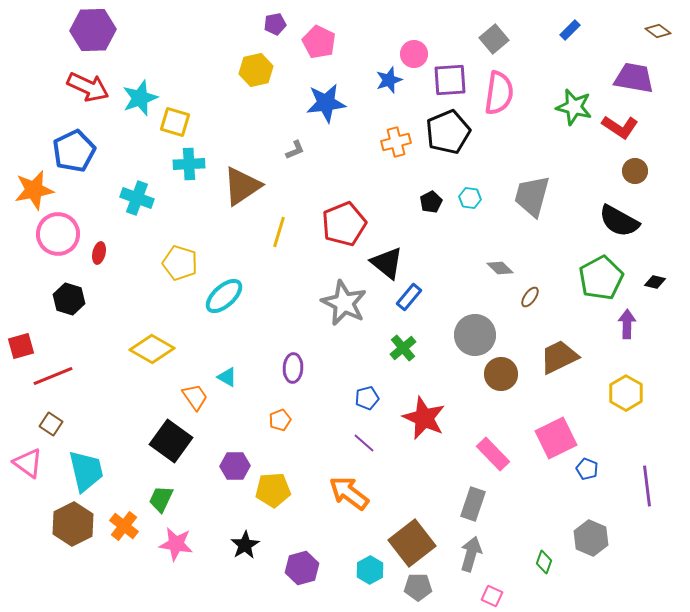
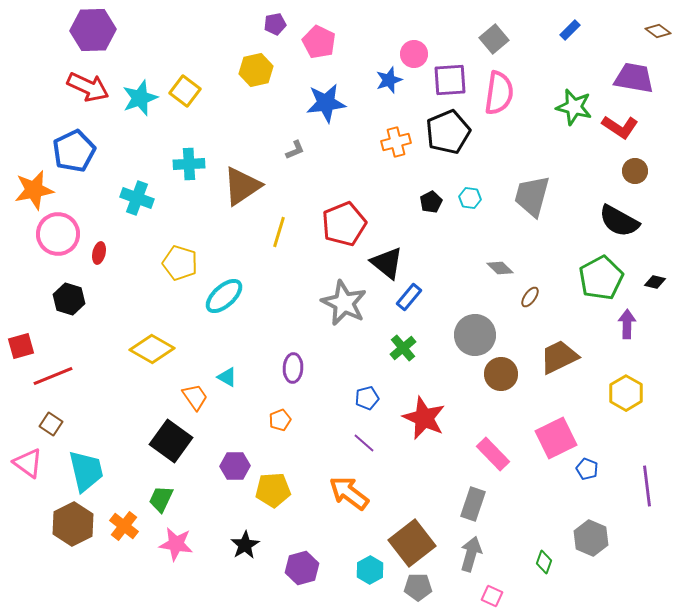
yellow square at (175, 122): moved 10 px right, 31 px up; rotated 20 degrees clockwise
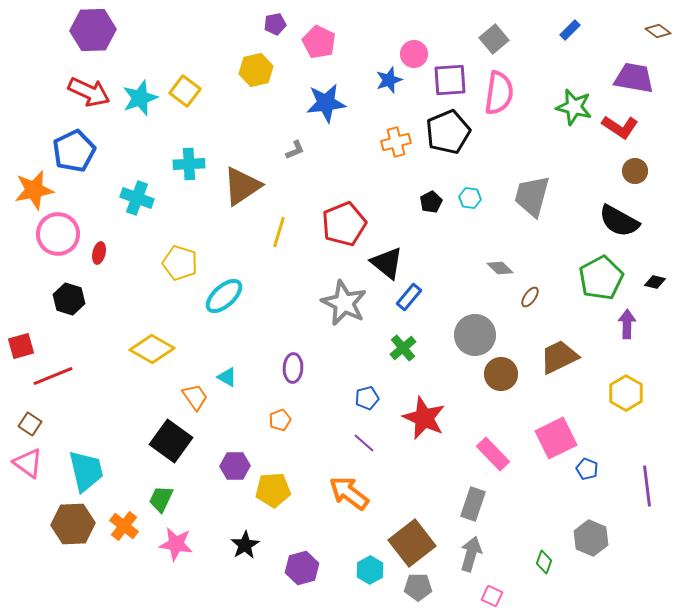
red arrow at (88, 87): moved 1 px right, 5 px down
brown square at (51, 424): moved 21 px left
brown hexagon at (73, 524): rotated 24 degrees clockwise
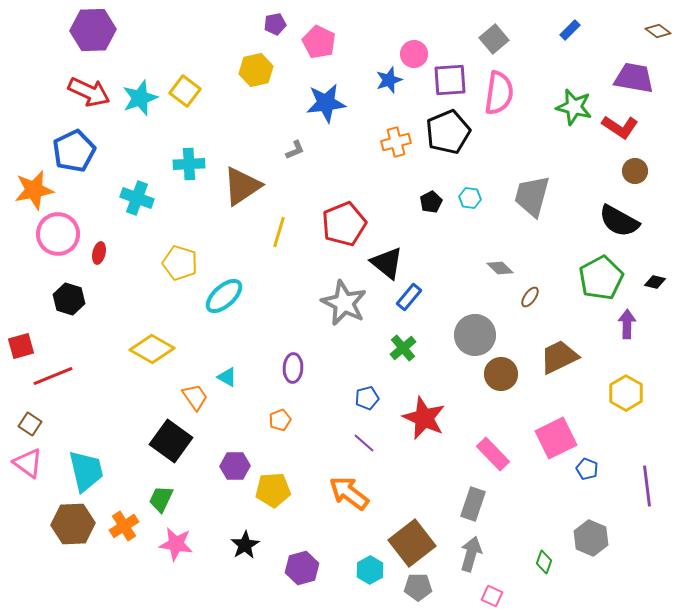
orange cross at (124, 526): rotated 20 degrees clockwise
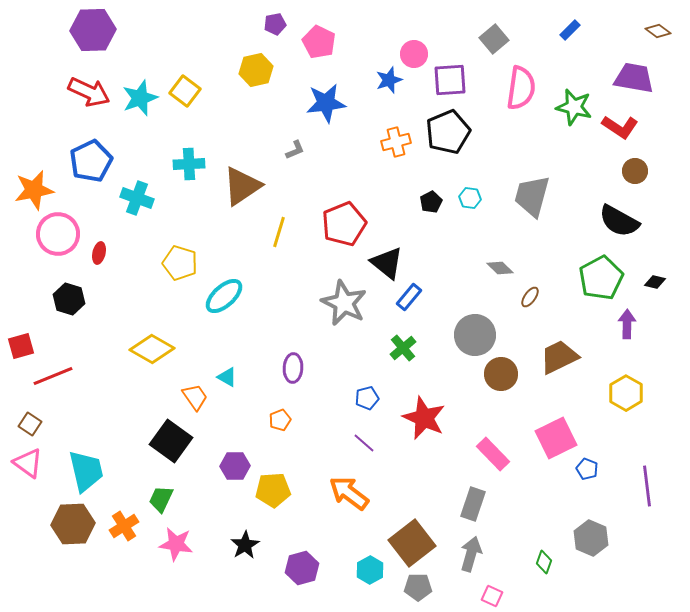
pink semicircle at (499, 93): moved 22 px right, 5 px up
blue pentagon at (74, 151): moved 17 px right, 10 px down
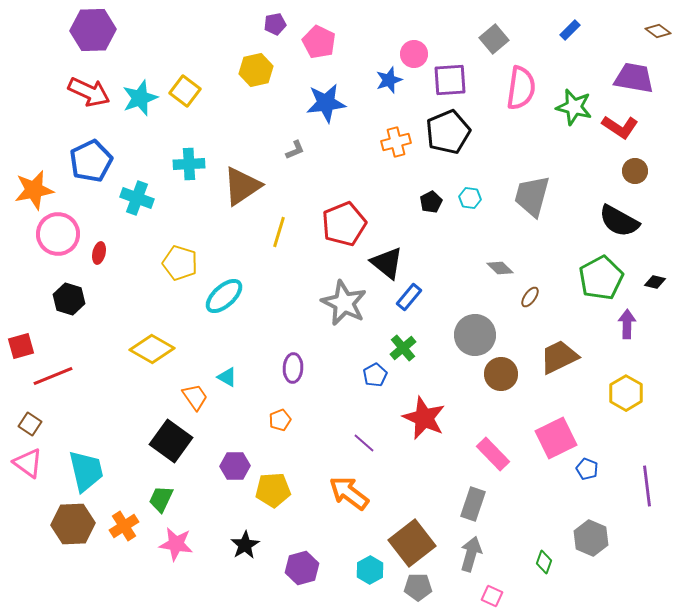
blue pentagon at (367, 398): moved 8 px right, 23 px up; rotated 15 degrees counterclockwise
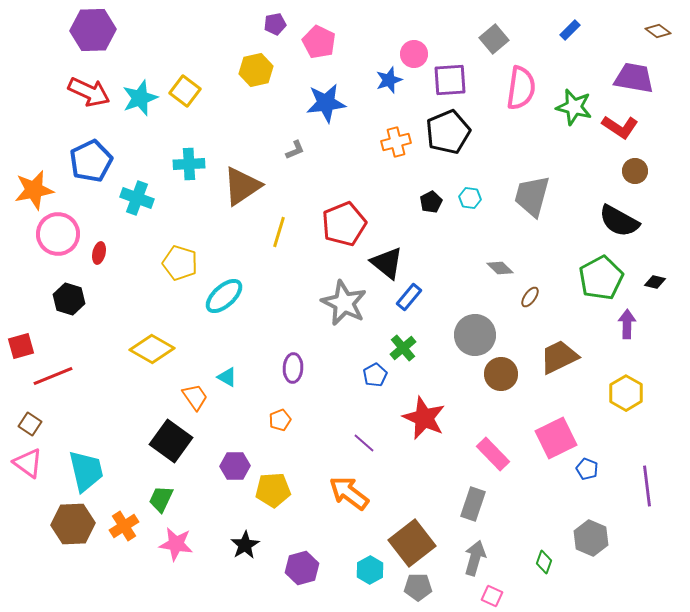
gray arrow at (471, 554): moved 4 px right, 4 px down
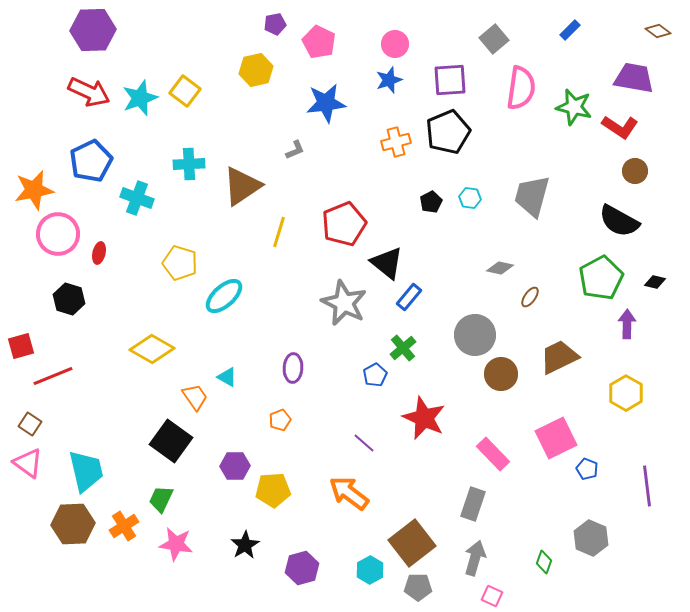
pink circle at (414, 54): moved 19 px left, 10 px up
gray diamond at (500, 268): rotated 32 degrees counterclockwise
